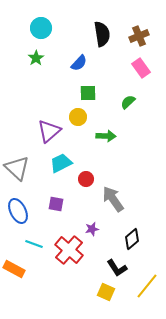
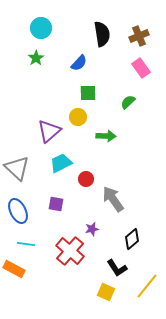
cyan line: moved 8 px left; rotated 12 degrees counterclockwise
red cross: moved 1 px right, 1 px down
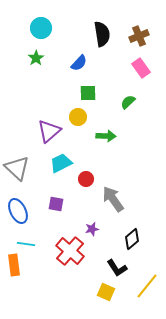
orange rectangle: moved 4 px up; rotated 55 degrees clockwise
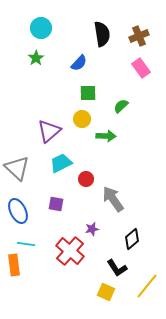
green semicircle: moved 7 px left, 4 px down
yellow circle: moved 4 px right, 2 px down
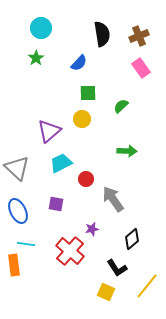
green arrow: moved 21 px right, 15 px down
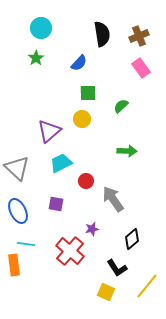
red circle: moved 2 px down
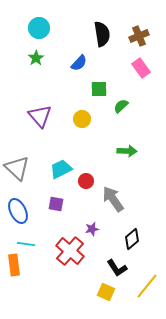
cyan circle: moved 2 px left
green square: moved 11 px right, 4 px up
purple triangle: moved 9 px left, 15 px up; rotated 30 degrees counterclockwise
cyan trapezoid: moved 6 px down
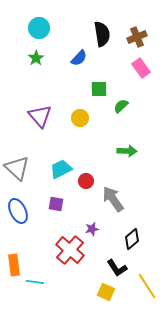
brown cross: moved 2 px left, 1 px down
blue semicircle: moved 5 px up
yellow circle: moved 2 px left, 1 px up
cyan line: moved 9 px right, 38 px down
red cross: moved 1 px up
yellow line: rotated 72 degrees counterclockwise
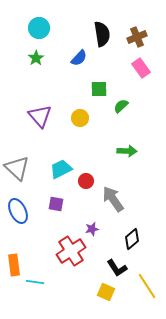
red cross: moved 1 px right, 1 px down; rotated 16 degrees clockwise
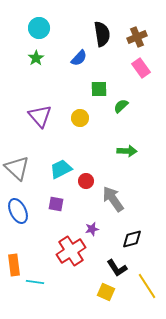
black diamond: rotated 25 degrees clockwise
